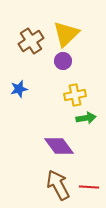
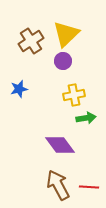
yellow cross: moved 1 px left
purple diamond: moved 1 px right, 1 px up
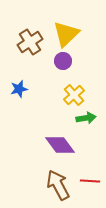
brown cross: moved 1 px left, 1 px down
yellow cross: rotated 30 degrees counterclockwise
red line: moved 1 px right, 6 px up
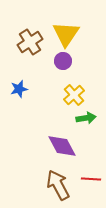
yellow triangle: rotated 12 degrees counterclockwise
purple diamond: moved 2 px right, 1 px down; rotated 8 degrees clockwise
red line: moved 1 px right, 2 px up
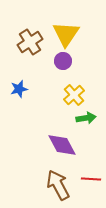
purple diamond: moved 1 px up
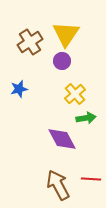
purple circle: moved 1 px left
yellow cross: moved 1 px right, 1 px up
purple diamond: moved 6 px up
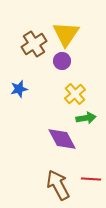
brown cross: moved 4 px right, 2 px down
